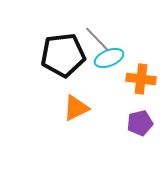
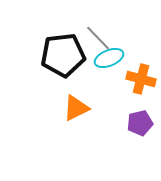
gray line: moved 1 px right, 1 px up
orange cross: rotated 8 degrees clockwise
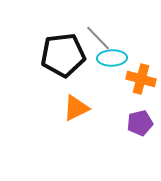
cyan ellipse: moved 3 px right; rotated 20 degrees clockwise
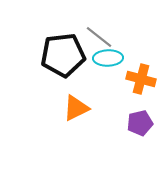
gray line: moved 1 px right, 1 px up; rotated 8 degrees counterclockwise
cyan ellipse: moved 4 px left
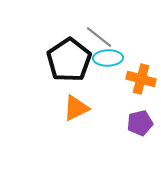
black pentagon: moved 6 px right, 5 px down; rotated 27 degrees counterclockwise
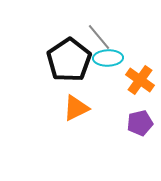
gray line: rotated 12 degrees clockwise
orange cross: moved 1 px left, 1 px down; rotated 20 degrees clockwise
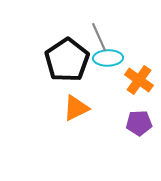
gray line: rotated 16 degrees clockwise
black pentagon: moved 2 px left
orange cross: moved 1 px left
purple pentagon: moved 1 px left; rotated 10 degrees clockwise
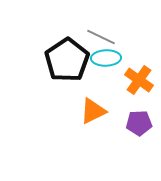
gray line: moved 2 px right; rotated 40 degrees counterclockwise
cyan ellipse: moved 2 px left
orange triangle: moved 17 px right, 3 px down
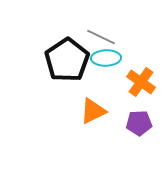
orange cross: moved 2 px right, 2 px down
